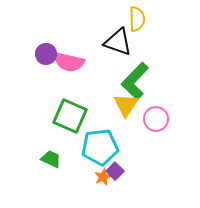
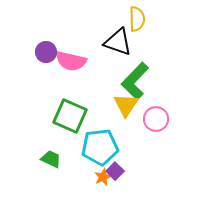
purple circle: moved 2 px up
pink semicircle: moved 2 px right, 1 px up
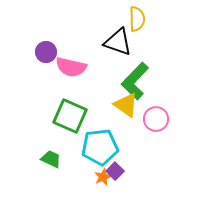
pink semicircle: moved 6 px down
yellow triangle: rotated 28 degrees counterclockwise
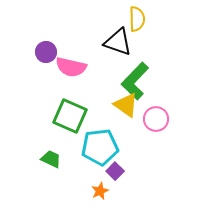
orange star: moved 3 px left, 14 px down
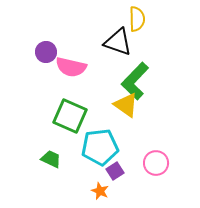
pink circle: moved 44 px down
purple square: rotated 12 degrees clockwise
orange star: rotated 24 degrees counterclockwise
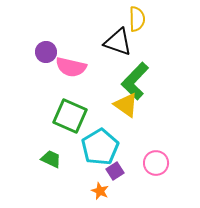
cyan pentagon: rotated 24 degrees counterclockwise
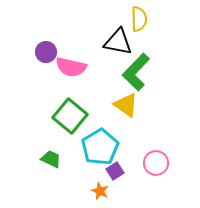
yellow semicircle: moved 2 px right
black triangle: rotated 8 degrees counterclockwise
green L-shape: moved 1 px right, 9 px up
green square: rotated 16 degrees clockwise
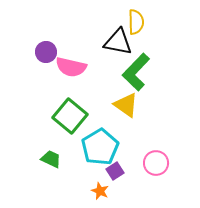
yellow semicircle: moved 3 px left, 3 px down
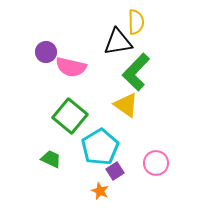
black triangle: rotated 20 degrees counterclockwise
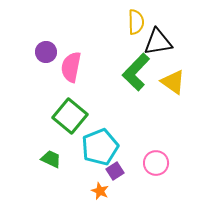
black triangle: moved 40 px right
pink semicircle: rotated 88 degrees clockwise
yellow triangle: moved 47 px right, 23 px up
cyan pentagon: rotated 9 degrees clockwise
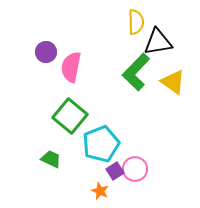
cyan pentagon: moved 1 px right, 3 px up
pink circle: moved 21 px left, 6 px down
